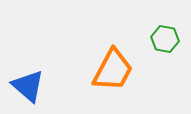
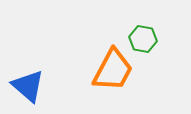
green hexagon: moved 22 px left
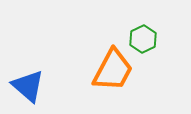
green hexagon: rotated 24 degrees clockwise
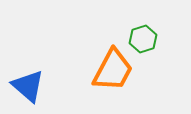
green hexagon: rotated 8 degrees clockwise
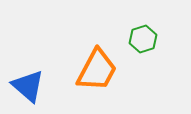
orange trapezoid: moved 16 px left
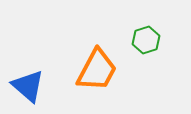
green hexagon: moved 3 px right, 1 px down
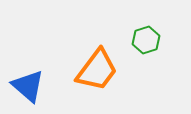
orange trapezoid: rotated 9 degrees clockwise
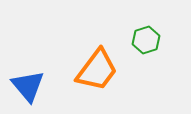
blue triangle: rotated 9 degrees clockwise
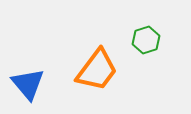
blue triangle: moved 2 px up
